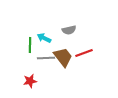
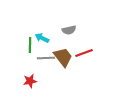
cyan arrow: moved 2 px left
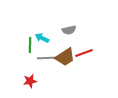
brown trapezoid: moved 2 px right; rotated 95 degrees clockwise
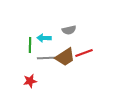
cyan arrow: moved 2 px right; rotated 24 degrees counterclockwise
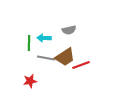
green line: moved 1 px left, 2 px up
red line: moved 3 px left, 12 px down
gray line: rotated 12 degrees clockwise
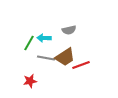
green line: rotated 28 degrees clockwise
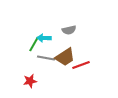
green line: moved 5 px right, 1 px down
